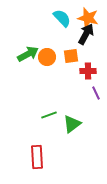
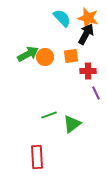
orange circle: moved 2 px left
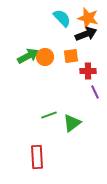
black arrow: rotated 40 degrees clockwise
green arrow: moved 2 px down
purple line: moved 1 px left, 1 px up
green triangle: moved 1 px up
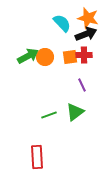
cyan semicircle: moved 5 px down
orange square: moved 1 px left, 1 px down
red cross: moved 4 px left, 16 px up
purple line: moved 13 px left, 7 px up
green triangle: moved 3 px right, 11 px up
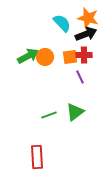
purple line: moved 2 px left, 8 px up
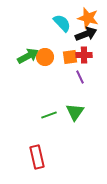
green triangle: rotated 18 degrees counterclockwise
red rectangle: rotated 10 degrees counterclockwise
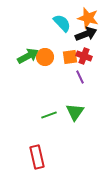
red cross: moved 1 px down; rotated 21 degrees clockwise
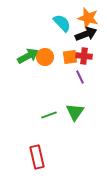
red cross: rotated 14 degrees counterclockwise
